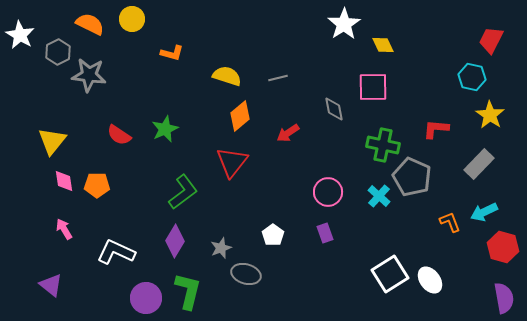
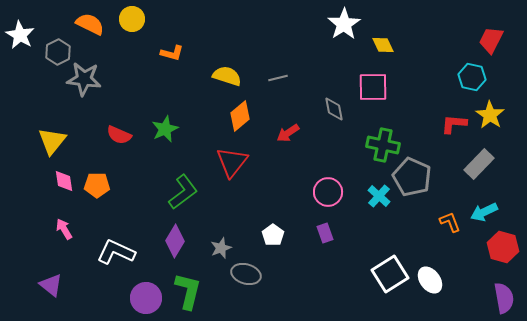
gray star at (89, 75): moved 5 px left, 4 px down
red L-shape at (436, 129): moved 18 px right, 5 px up
red semicircle at (119, 135): rotated 10 degrees counterclockwise
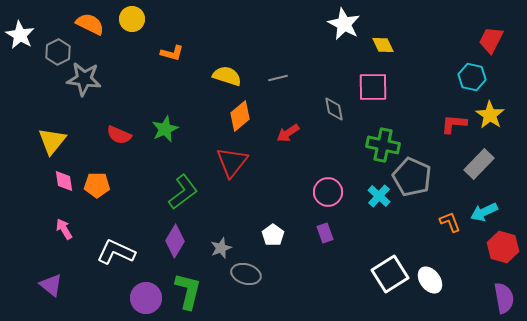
white star at (344, 24): rotated 12 degrees counterclockwise
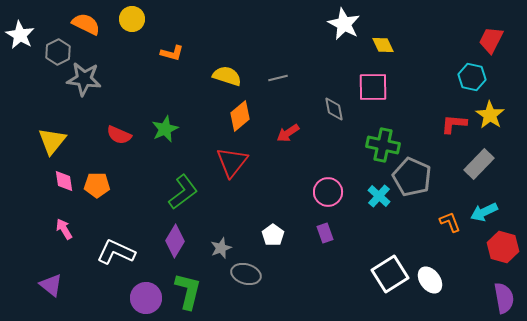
orange semicircle at (90, 24): moved 4 px left
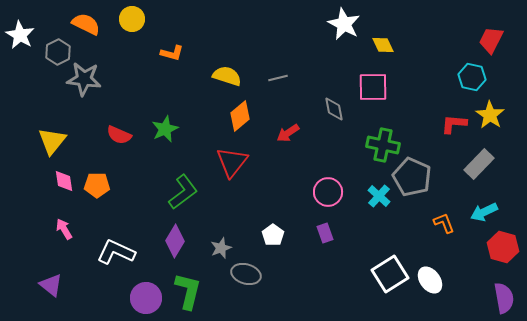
orange L-shape at (450, 222): moved 6 px left, 1 px down
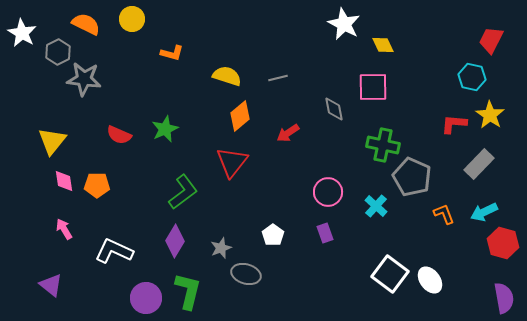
white star at (20, 35): moved 2 px right, 2 px up
cyan cross at (379, 196): moved 3 px left, 10 px down
orange L-shape at (444, 223): moved 9 px up
red hexagon at (503, 247): moved 4 px up
white L-shape at (116, 252): moved 2 px left, 1 px up
white square at (390, 274): rotated 21 degrees counterclockwise
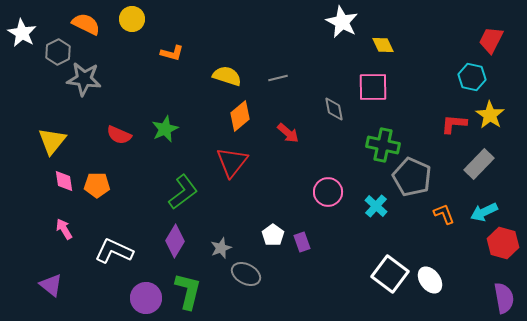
white star at (344, 24): moved 2 px left, 2 px up
red arrow at (288, 133): rotated 105 degrees counterclockwise
purple rectangle at (325, 233): moved 23 px left, 9 px down
gray ellipse at (246, 274): rotated 12 degrees clockwise
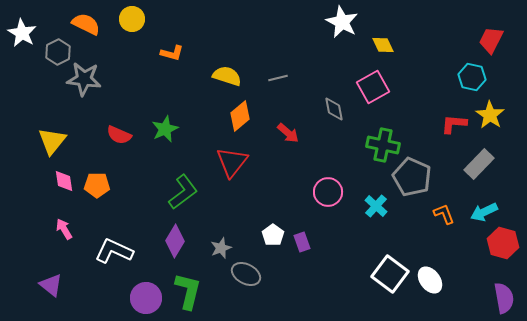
pink square at (373, 87): rotated 28 degrees counterclockwise
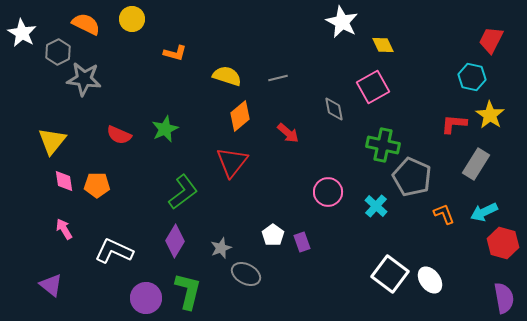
orange L-shape at (172, 53): moved 3 px right
gray rectangle at (479, 164): moved 3 px left; rotated 12 degrees counterclockwise
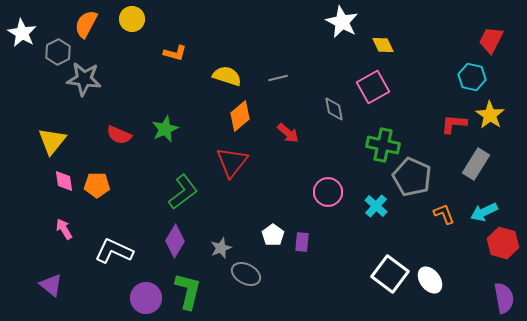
orange semicircle at (86, 24): rotated 88 degrees counterclockwise
purple rectangle at (302, 242): rotated 24 degrees clockwise
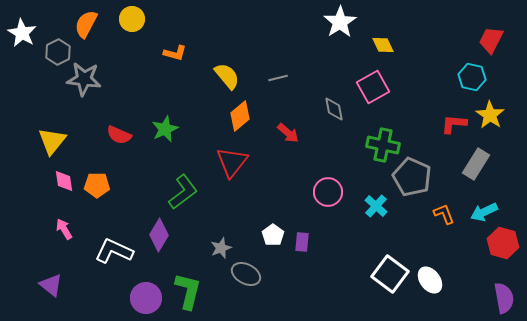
white star at (342, 22): moved 2 px left; rotated 12 degrees clockwise
yellow semicircle at (227, 76): rotated 32 degrees clockwise
purple diamond at (175, 241): moved 16 px left, 6 px up
